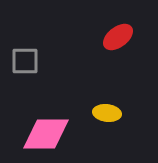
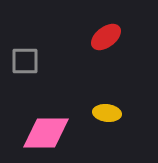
red ellipse: moved 12 px left
pink diamond: moved 1 px up
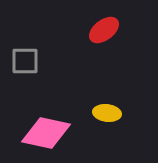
red ellipse: moved 2 px left, 7 px up
pink diamond: rotated 12 degrees clockwise
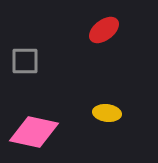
pink diamond: moved 12 px left, 1 px up
